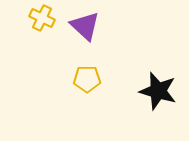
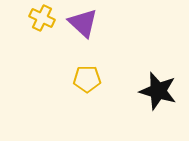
purple triangle: moved 2 px left, 3 px up
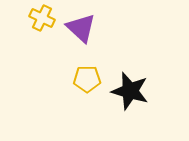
purple triangle: moved 2 px left, 5 px down
black star: moved 28 px left
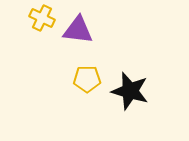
purple triangle: moved 3 px left, 2 px down; rotated 36 degrees counterclockwise
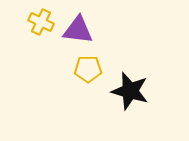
yellow cross: moved 1 px left, 4 px down
yellow pentagon: moved 1 px right, 10 px up
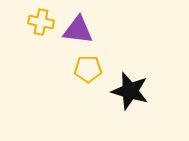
yellow cross: rotated 15 degrees counterclockwise
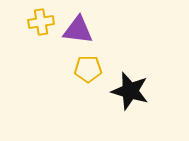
yellow cross: rotated 20 degrees counterclockwise
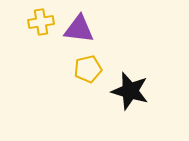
purple triangle: moved 1 px right, 1 px up
yellow pentagon: rotated 12 degrees counterclockwise
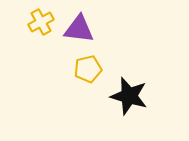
yellow cross: rotated 20 degrees counterclockwise
black star: moved 1 px left, 5 px down
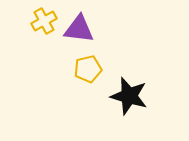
yellow cross: moved 3 px right, 1 px up
